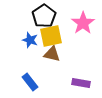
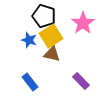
black pentagon: rotated 20 degrees counterclockwise
yellow square: rotated 20 degrees counterclockwise
blue star: moved 1 px left
purple rectangle: moved 2 px up; rotated 36 degrees clockwise
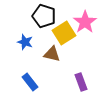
pink star: moved 2 px right, 1 px up
yellow square: moved 13 px right, 3 px up
blue star: moved 4 px left, 2 px down
purple rectangle: moved 1 px down; rotated 24 degrees clockwise
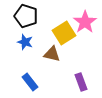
black pentagon: moved 18 px left
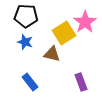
black pentagon: rotated 15 degrees counterclockwise
